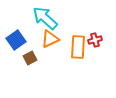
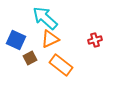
blue square: rotated 30 degrees counterclockwise
orange rectangle: moved 17 px left, 18 px down; rotated 55 degrees counterclockwise
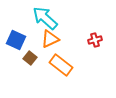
brown square: rotated 24 degrees counterclockwise
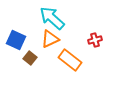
cyan arrow: moved 7 px right
orange rectangle: moved 9 px right, 5 px up
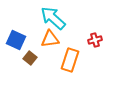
cyan arrow: moved 1 px right
orange triangle: rotated 18 degrees clockwise
orange rectangle: rotated 70 degrees clockwise
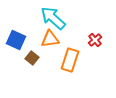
red cross: rotated 24 degrees counterclockwise
brown square: moved 2 px right
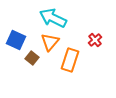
cyan arrow: rotated 16 degrees counterclockwise
orange triangle: moved 3 px down; rotated 42 degrees counterclockwise
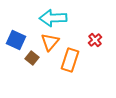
cyan arrow: rotated 28 degrees counterclockwise
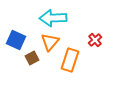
brown square: rotated 24 degrees clockwise
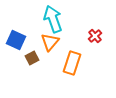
cyan arrow: moved 1 px down; rotated 72 degrees clockwise
red cross: moved 4 px up
orange rectangle: moved 2 px right, 3 px down
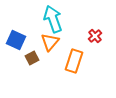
orange rectangle: moved 2 px right, 2 px up
